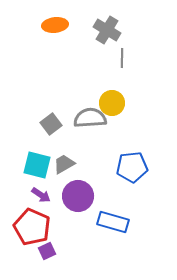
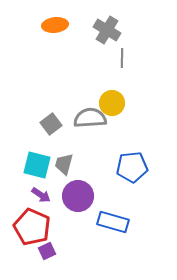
gray trapezoid: rotated 45 degrees counterclockwise
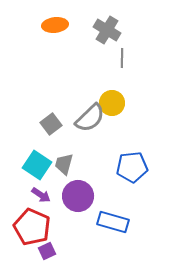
gray semicircle: rotated 140 degrees clockwise
cyan square: rotated 20 degrees clockwise
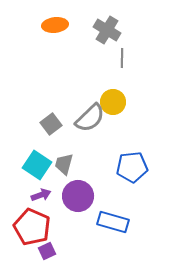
yellow circle: moved 1 px right, 1 px up
purple arrow: rotated 54 degrees counterclockwise
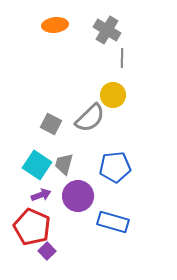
yellow circle: moved 7 px up
gray square: rotated 25 degrees counterclockwise
blue pentagon: moved 17 px left
purple square: rotated 18 degrees counterclockwise
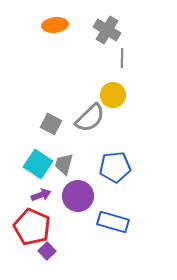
cyan square: moved 1 px right, 1 px up
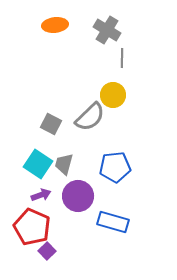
gray semicircle: moved 1 px up
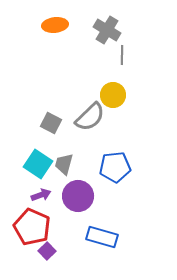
gray line: moved 3 px up
gray square: moved 1 px up
blue rectangle: moved 11 px left, 15 px down
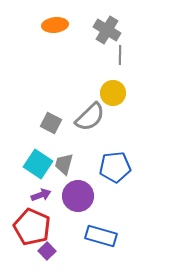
gray line: moved 2 px left
yellow circle: moved 2 px up
blue rectangle: moved 1 px left, 1 px up
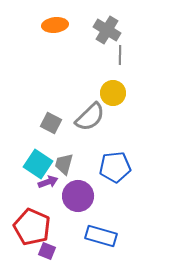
purple arrow: moved 7 px right, 13 px up
purple square: rotated 24 degrees counterclockwise
